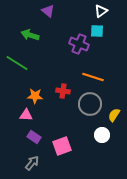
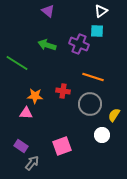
green arrow: moved 17 px right, 10 px down
pink triangle: moved 2 px up
purple rectangle: moved 13 px left, 9 px down
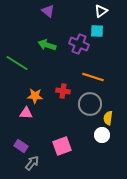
yellow semicircle: moved 6 px left, 3 px down; rotated 24 degrees counterclockwise
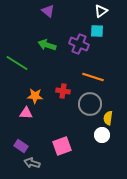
gray arrow: rotated 112 degrees counterclockwise
